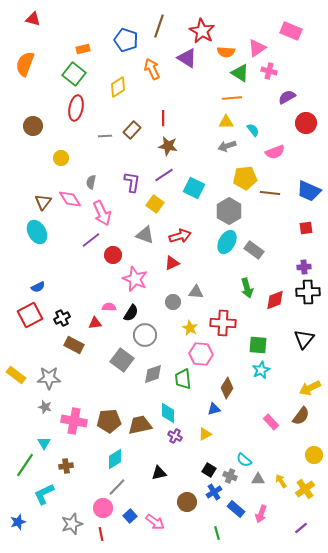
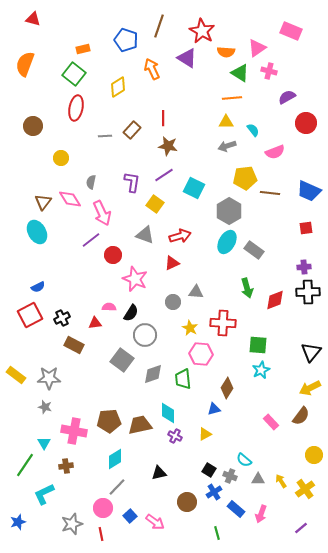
black triangle at (304, 339): moved 7 px right, 13 px down
pink cross at (74, 421): moved 10 px down
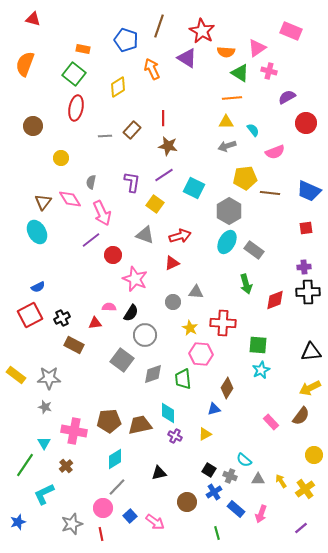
orange rectangle at (83, 49): rotated 24 degrees clockwise
green arrow at (247, 288): moved 1 px left, 4 px up
black triangle at (311, 352): rotated 45 degrees clockwise
brown cross at (66, 466): rotated 32 degrees counterclockwise
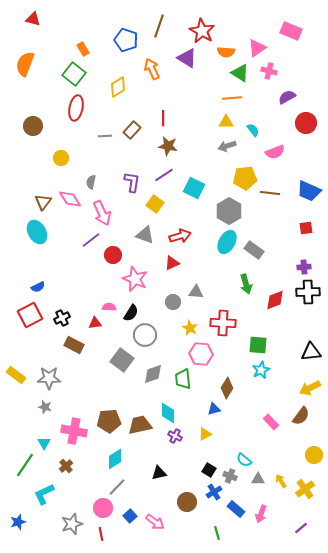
orange rectangle at (83, 49): rotated 48 degrees clockwise
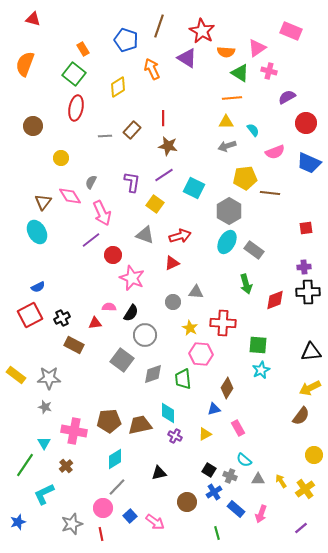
gray semicircle at (91, 182): rotated 16 degrees clockwise
blue trapezoid at (309, 191): moved 28 px up
pink diamond at (70, 199): moved 3 px up
pink star at (135, 279): moved 3 px left, 1 px up
pink rectangle at (271, 422): moved 33 px left, 6 px down; rotated 14 degrees clockwise
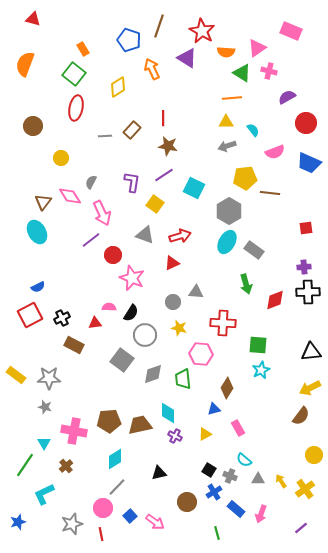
blue pentagon at (126, 40): moved 3 px right
green triangle at (240, 73): moved 2 px right
yellow star at (190, 328): moved 11 px left; rotated 14 degrees counterclockwise
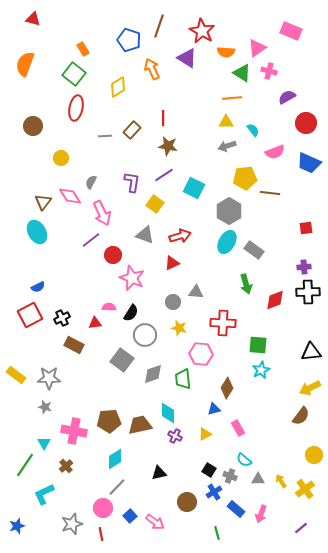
blue star at (18, 522): moved 1 px left, 4 px down
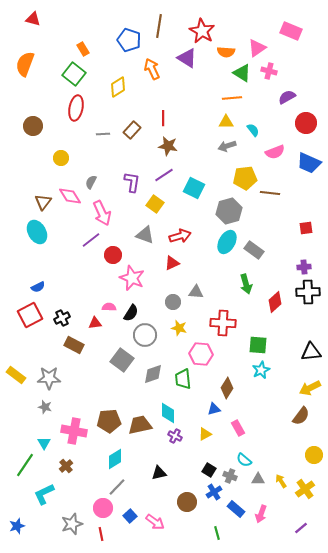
brown line at (159, 26): rotated 10 degrees counterclockwise
gray line at (105, 136): moved 2 px left, 2 px up
gray hexagon at (229, 211): rotated 15 degrees clockwise
red diamond at (275, 300): moved 2 px down; rotated 20 degrees counterclockwise
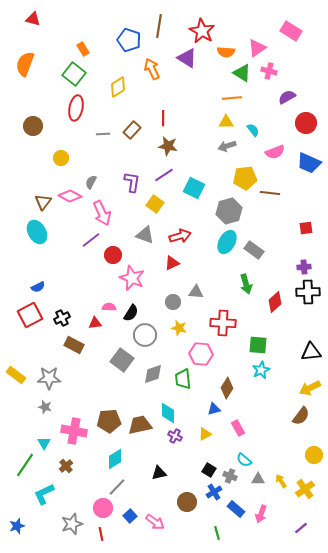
pink rectangle at (291, 31): rotated 10 degrees clockwise
pink diamond at (70, 196): rotated 30 degrees counterclockwise
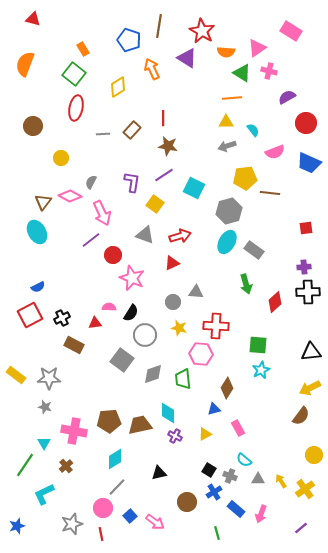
red cross at (223, 323): moved 7 px left, 3 px down
